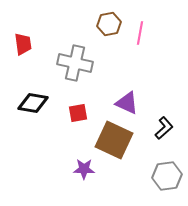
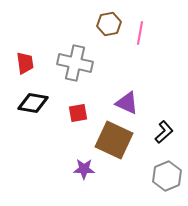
red trapezoid: moved 2 px right, 19 px down
black L-shape: moved 4 px down
gray hexagon: rotated 16 degrees counterclockwise
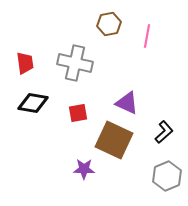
pink line: moved 7 px right, 3 px down
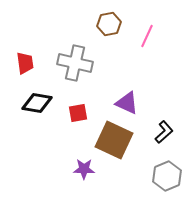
pink line: rotated 15 degrees clockwise
black diamond: moved 4 px right
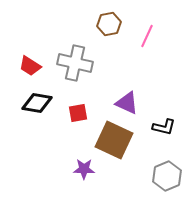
red trapezoid: moved 5 px right, 3 px down; rotated 130 degrees clockwise
black L-shape: moved 5 px up; rotated 55 degrees clockwise
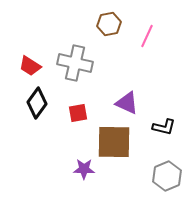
black diamond: rotated 64 degrees counterclockwise
brown square: moved 2 px down; rotated 24 degrees counterclockwise
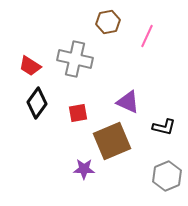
brown hexagon: moved 1 px left, 2 px up
gray cross: moved 4 px up
purple triangle: moved 1 px right, 1 px up
brown square: moved 2 px left, 1 px up; rotated 24 degrees counterclockwise
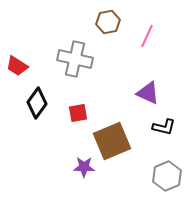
red trapezoid: moved 13 px left
purple triangle: moved 20 px right, 9 px up
purple star: moved 2 px up
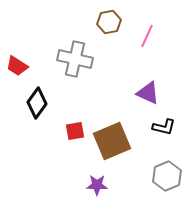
brown hexagon: moved 1 px right
red square: moved 3 px left, 18 px down
purple star: moved 13 px right, 18 px down
